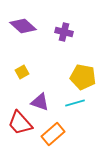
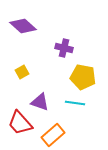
purple cross: moved 16 px down
cyan line: rotated 24 degrees clockwise
orange rectangle: moved 1 px down
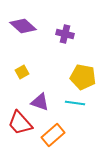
purple cross: moved 1 px right, 14 px up
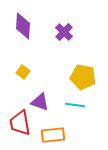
purple diamond: rotated 52 degrees clockwise
purple cross: moved 1 px left, 2 px up; rotated 30 degrees clockwise
yellow square: moved 1 px right; rotated 24 degrees counterclockwise
cyan line: moved 2 px down
red trapezoid: rotated 32 degrees clockwise
orange rectangle: rotated 35 degrees clockwise
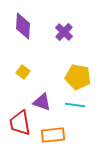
yellow pentagon: moved 5 px left
purple triangle: moved 2 px right
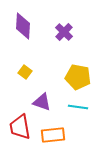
yellow square: moved 2 px right
cyan line: moved 3 px right, 2 px down
red trapezoid: moved 4 px down
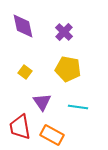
purple diamond: rotated 16 degrees counterclockwise
yellow pentagon: moved 10 px left, 8 px up
purple triangle: rotated 36 degrees clockwise
orange rectangle: moved 1 px left; rotated 35 degrees clockwise
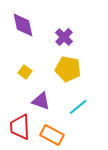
purple diamond: moved 1 px up
purple cross: moved 5 px down
purple triangle: moved 1 px left, 1 px up; rotated 36 degrees counterclockwise
cyan line: rotated 48 degrees counterclockwise
red trapezoid: rotated 8 degrees clockwise
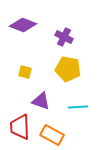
purple diamond: rotated 56 degrees counterclockwise
purple cross: rotated 18 degrees counterclockwise
yellow square: rotated 24 degrees counterclockwise
cyan line: rotated 36 degrees clockwise
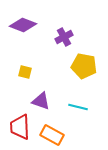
purple cross: rotated 36 degrees clockwise
yellow pentagon: moved 16 px right, 3 px up
cyan line: rotated 18 degrees clockwise
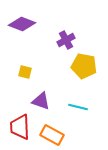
purple diamond: moved 1 px left, 1 px up
purple cross: moved 2 px right, 3 px down
